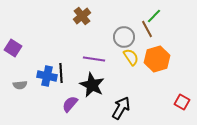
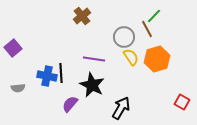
purple square: rotated 18 degrees clockwise
gray semicircle: moved 2 px left, 3 px down
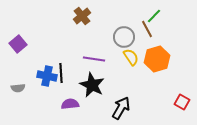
purple square: moved 5 px right, 4 px up
purple semicircle: rotated 42 degrees clockwise
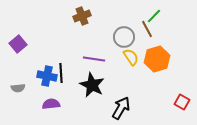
brown cross: rotated 18 degrees clockwise
purple semicircle: moved 19 px left
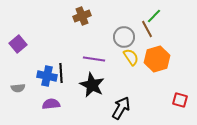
red square: moved 2 px left, 2 px up; rotated 14 degrees counterclockwise
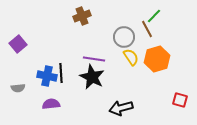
black star: moved 8 px up
black arrow: rotated 135 degrees counterclockwise
